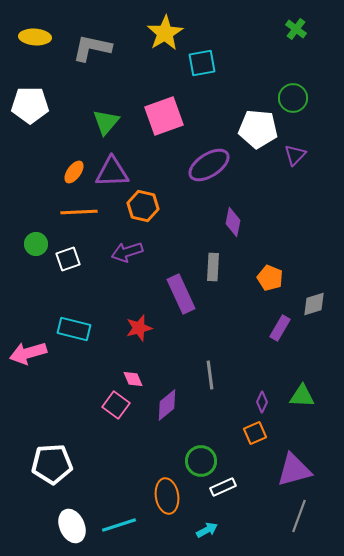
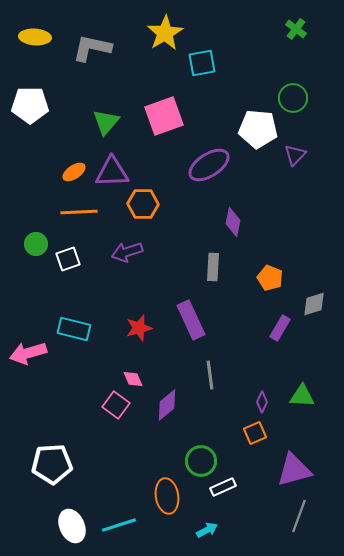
orange ellipse at (74, 172): rotated 20 degrees clockwise
orange hexagon at (143, 206): moved 2 px up; rotated 12 degrees counterclockwise
purple rectangle at (181, 294): moved 10 px right, 26 px down
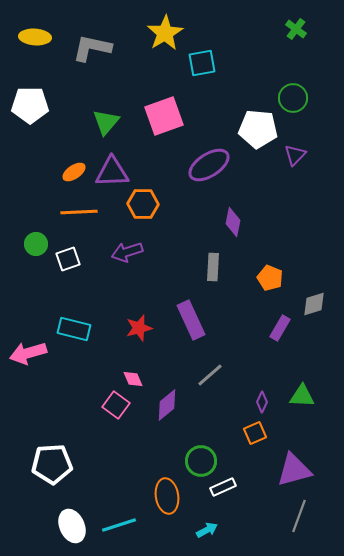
gray line at (210, 375): rotated 56 degrees clockwise
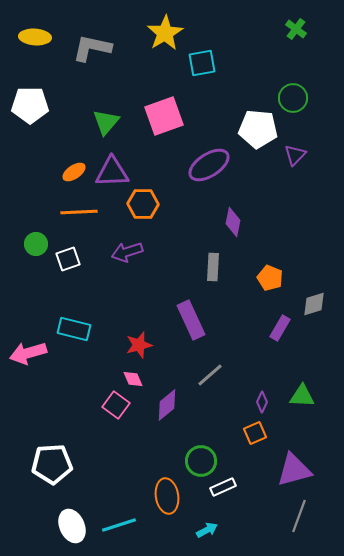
red star at (139, 328): moved 17 px down
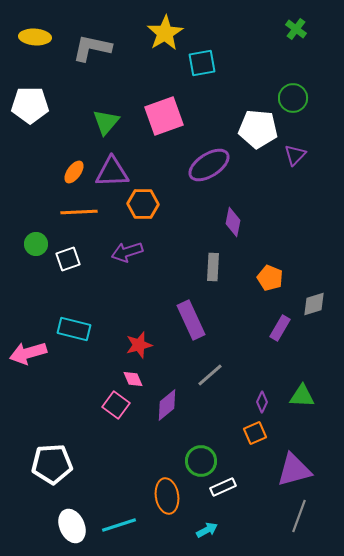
orange ellipse at (74, 172): rotated 20 degrees counterclockwise
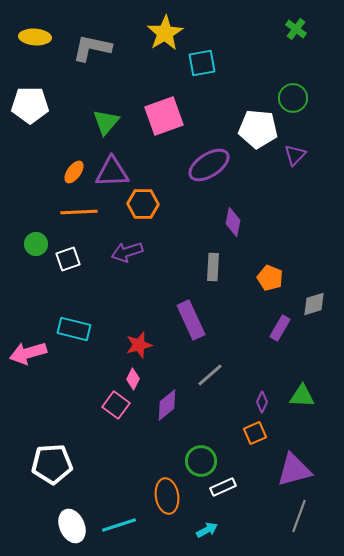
pink diamond at (133, 379): rotated 50 degrees clockwise
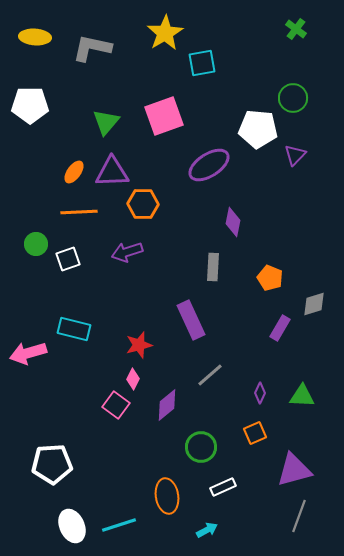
purple diamond at (262, 402): moved 2 px left, 9 px up
green circle at (201, 461): moved 14 px up
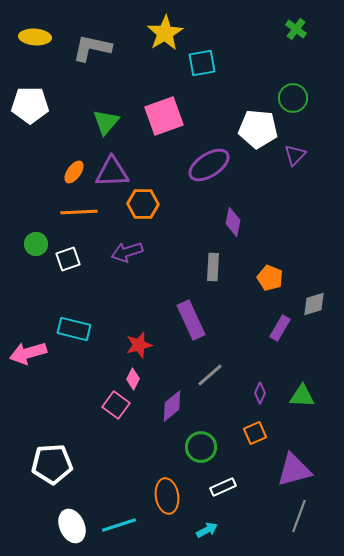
purple diamond at (167, 405): moved 5 px right, 1 px down
